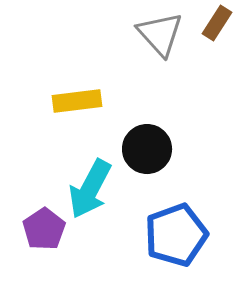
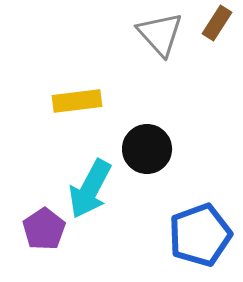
blue pentagon: moved 24 px right
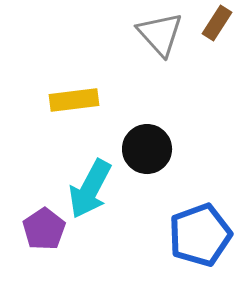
yellow rectangle: moved 3 px left, 1 px up
